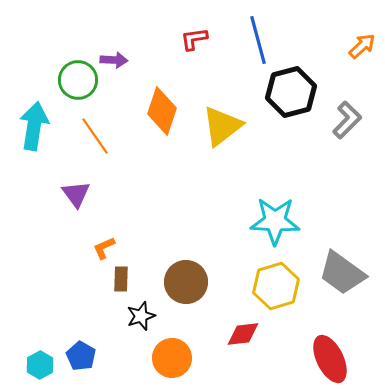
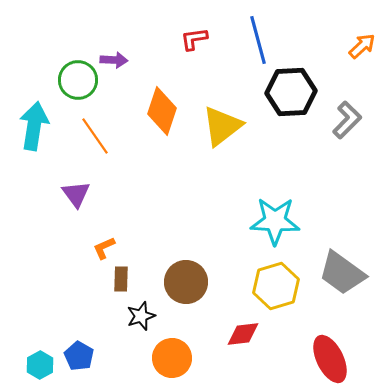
black hexagon: rotated 12 degrees clockwise
blue pentagon: moved 2 px left
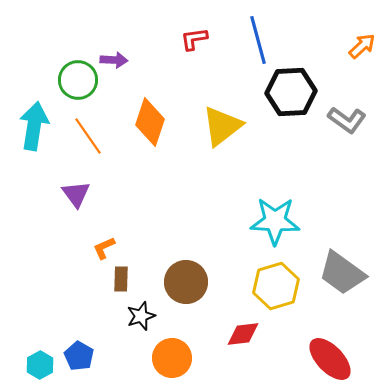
orange diamond: moved 12 px left, 11 px down
gray L-shape: rotated 81 degrees clockwise
orange line: moved 7 px left
red ellipse: rotated 18 degrees counterclockwise
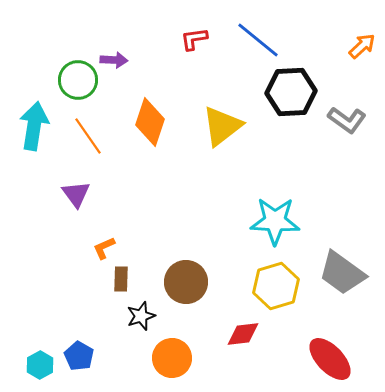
blue line: rotated 36 degrees counterclockwise
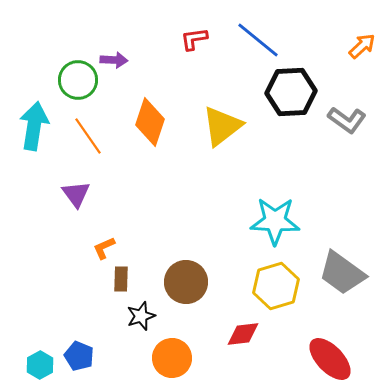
blue pentagon: rotated 8 degrees counterclockwise
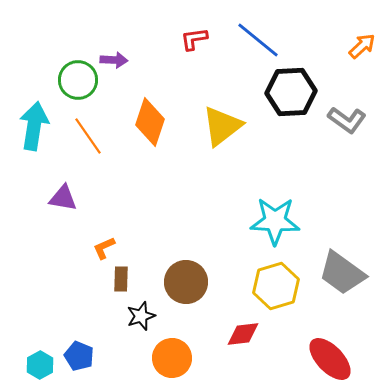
purple triangle: moved 13 px left, 4 px down; rotated 44 degrees counterclockwise
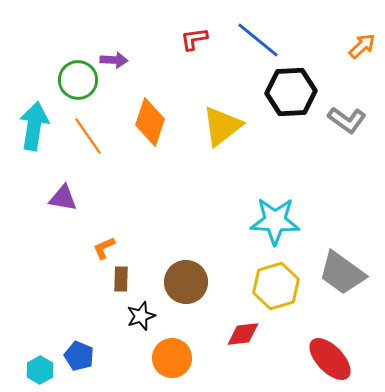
cyan hexagon: moved 5 px down
